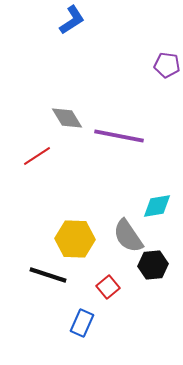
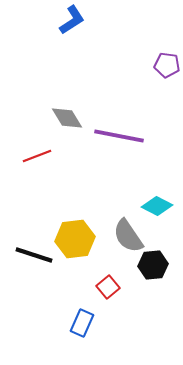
red line: rotated 12 degrees clockwise
cyan diamond: rotated 36 degrees clockwise
yellow hexagon: rotated 9 degrees counterclockwise
black line: moved 14 px left, 20 px up
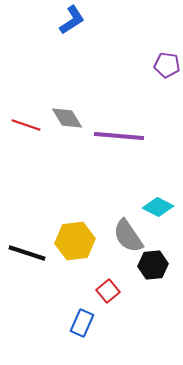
purple line: rotated 6 degrees counterclockwise
red line: moved 11 px left, 31 px up; rotated 40 degrees clockwise
cyan diamond: moved 1 px right, 1 px down
yellow hexagon: moved 2 px down
black line: moved 7 px left, 2 px up
red square: moved 4 px down
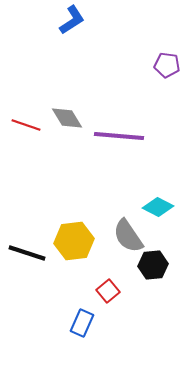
yellow hexagon: moved 1 px left
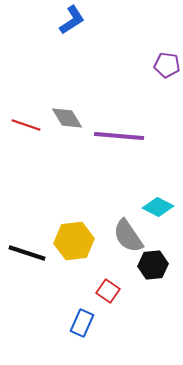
red square: rotated 15 degrees counterclockwise
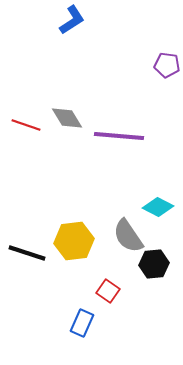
black hexagon: moved 1 px right, 1 px up
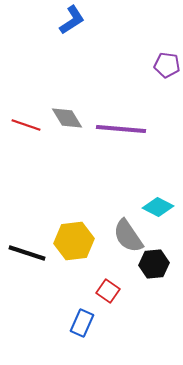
purple line: moved 2 px right, 7 px up
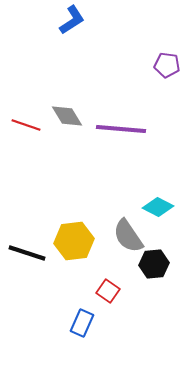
gray diamond: moved 2 px up
